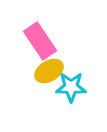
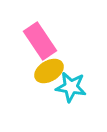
cyan star: rotated 8 degrees clockwise
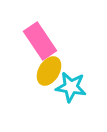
yellow ellipse: rotated 28 degrees counterclockwise
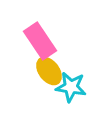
yellow ellipse: rotated 68 degrees counterclockwise
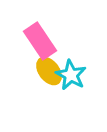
cyan star: moved 12 px up; rotated 20 degrees clockwise
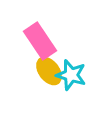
cyan star: rotated 12 degrees counterclockwise
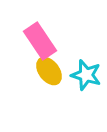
cyan star: moved 15 px right
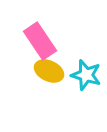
yellow ellipse: rotated 28 degrees counterclockwise
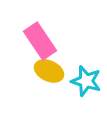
cyan star: moved 6 px down
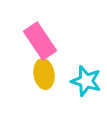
yellow ellipse: moved 5 px left, 3 px down; rotated 56 degrees clockwise
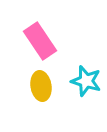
yellow ellipse: moved 3 px left, 12 px down
